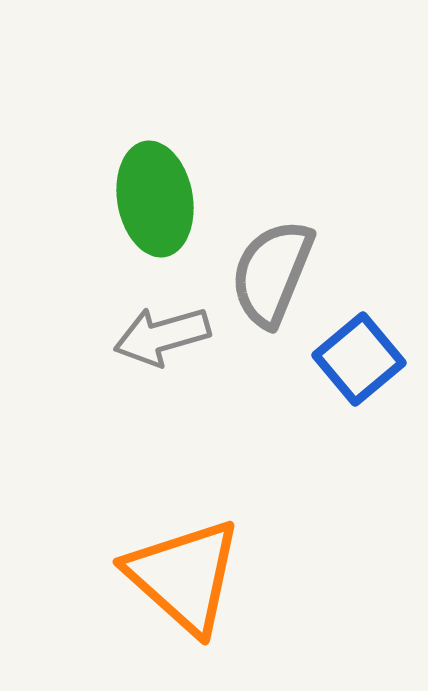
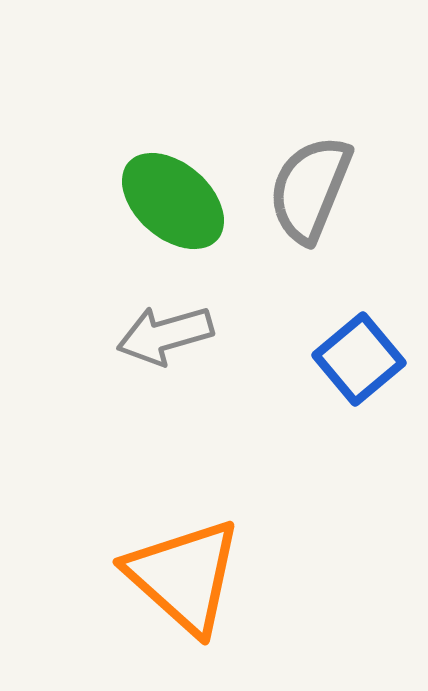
green ellipse: moved 18 px right, 2 px down; rotated 39 degrees counterclockwise
gray semicircle: moved 38 px right, 84 px up
gray arrow: moved 3 px right, 1 px up
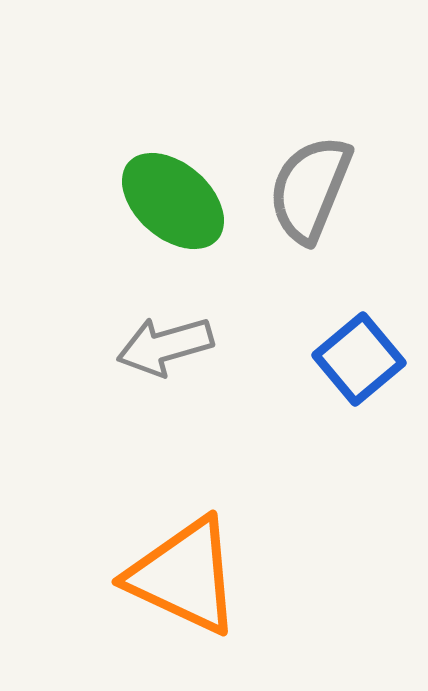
gray arrow: moved 11 px down
orange triangle: rotated 17 degrees counterclockwise
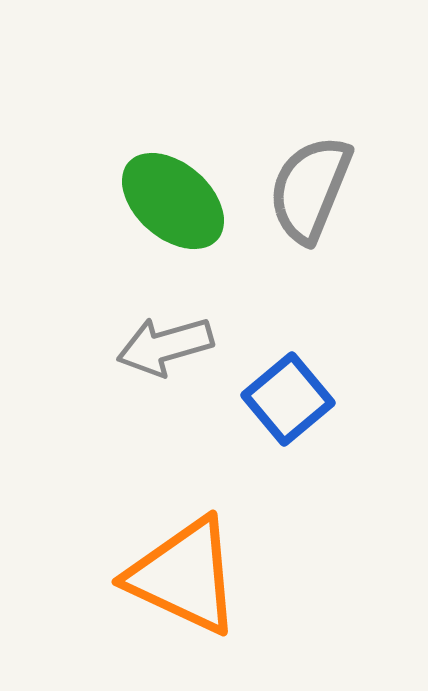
blue square: moved 71 px left, 40 px down
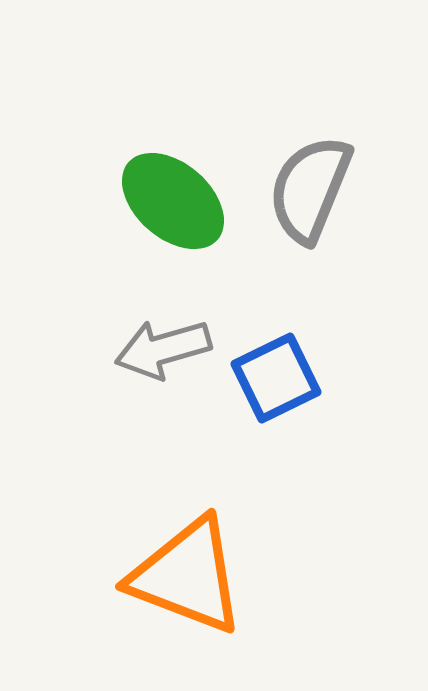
gray arrow: moved 2 px left, 3 px down
blue square: moved 12 px left, 21 px up; rotated 14 degrees clockwise
orange triangle: moved 3 px right; rotated 4 degrees counterclockwise
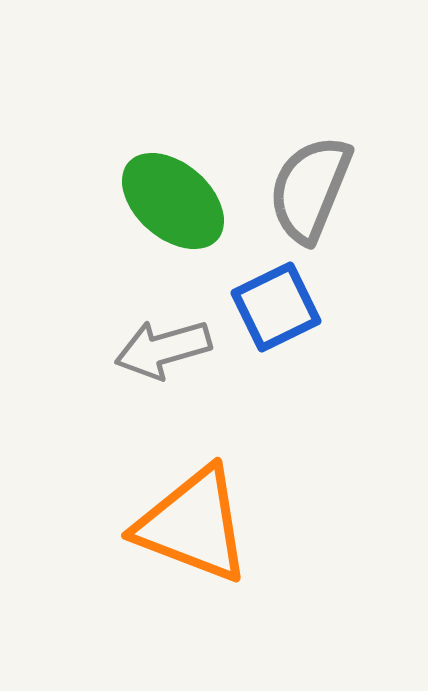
blue square: moved 71 px up
orange triangle: moved 6 px right, 51 px up
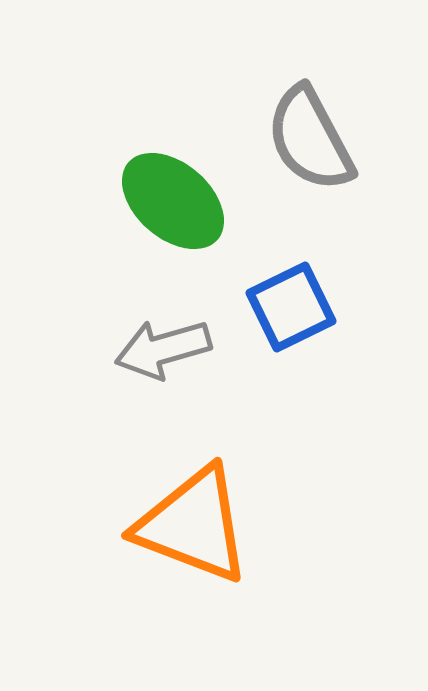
gray semicircle: moved 50 px up; rotated 50 degrees counterclockwise
blue square: moved 15 px right
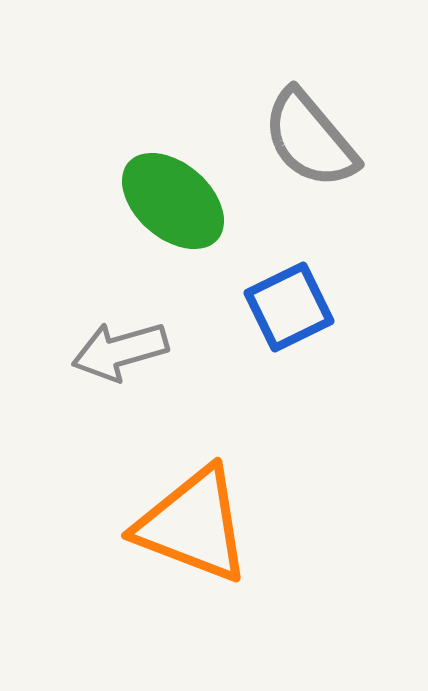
gray semicircle: rotated 12 degrees counterclockwise
blue square: moved 2 px left
gray arrow: moved 43 px left, 2 px down
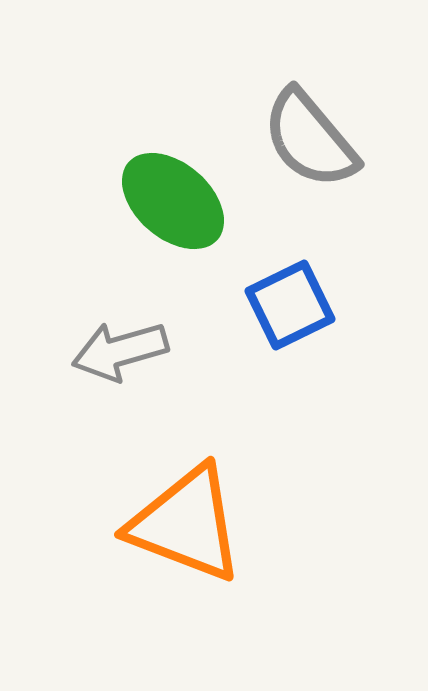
blue square: moved 1 px right, 2 px up
orange triangle: moved 7 px left, 1 px up
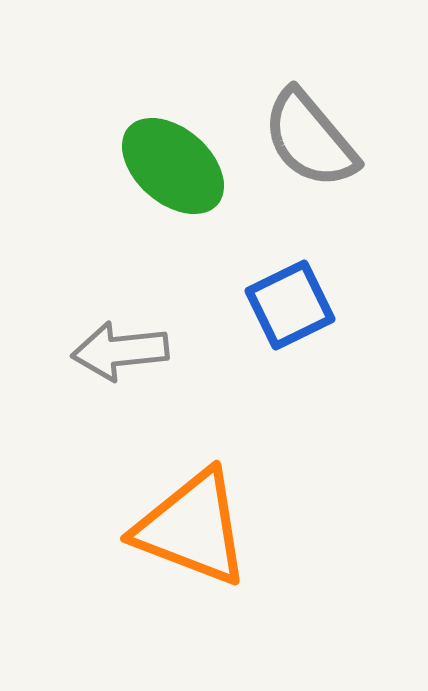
green ellipse: moved 35 px up
gray arrow: rotated 10 degrees clockwise
orange triangle: moved 6 px right, 4 px down
